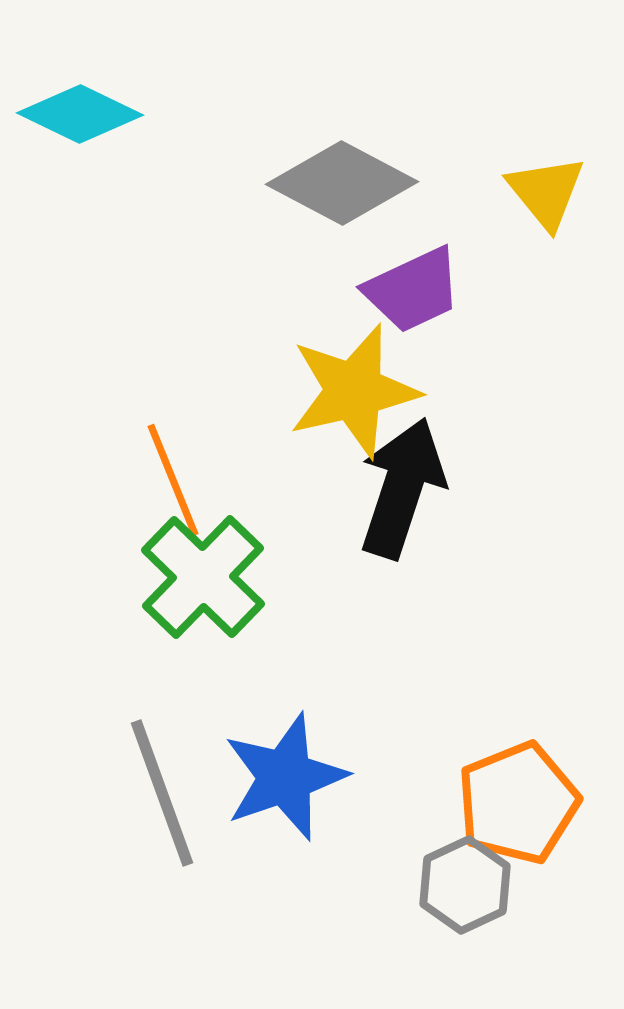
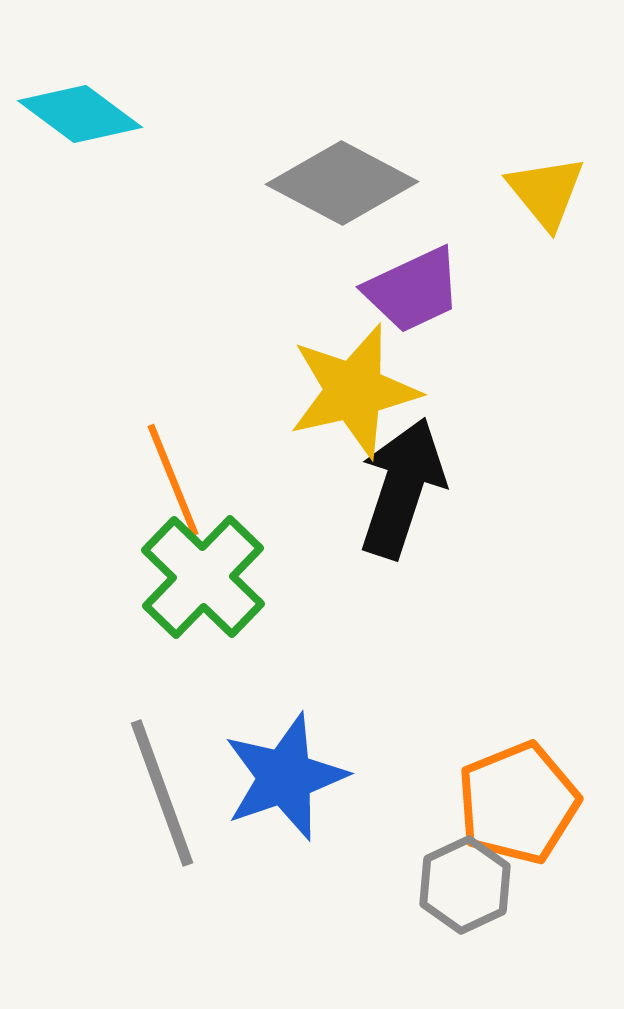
cyan diamond: rotated 11 degrees clockwise
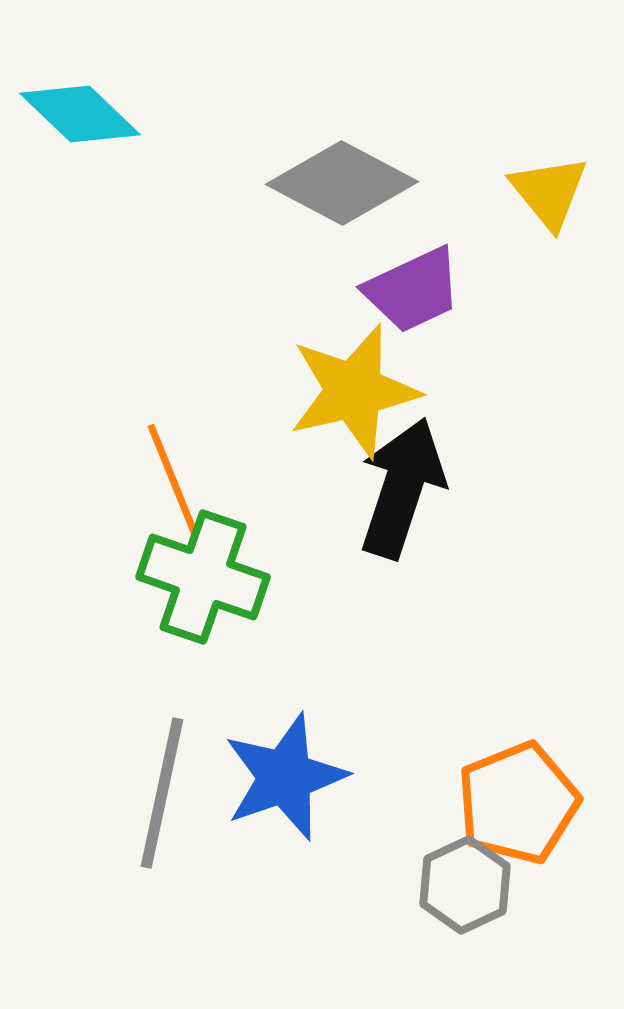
cyan diamond: rotated 7 degrees clockwise
yellow triangle: moved 3 px right
green cross: rotated 25 degrees counterclockwise
gray line: rotated 32 degrees clockwise
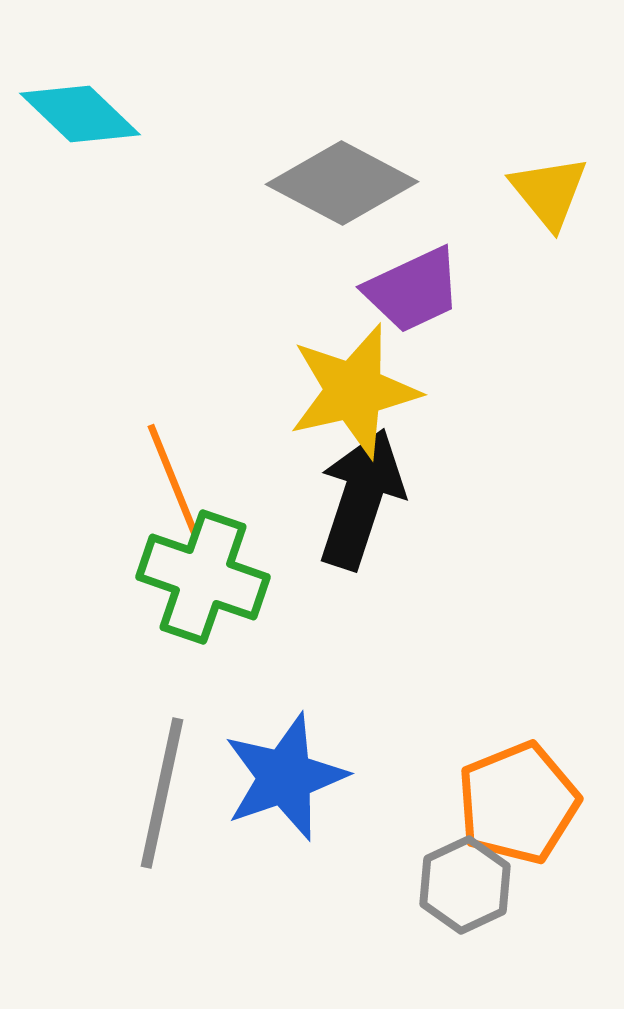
black arrow: moved 41 px left, 11 px down
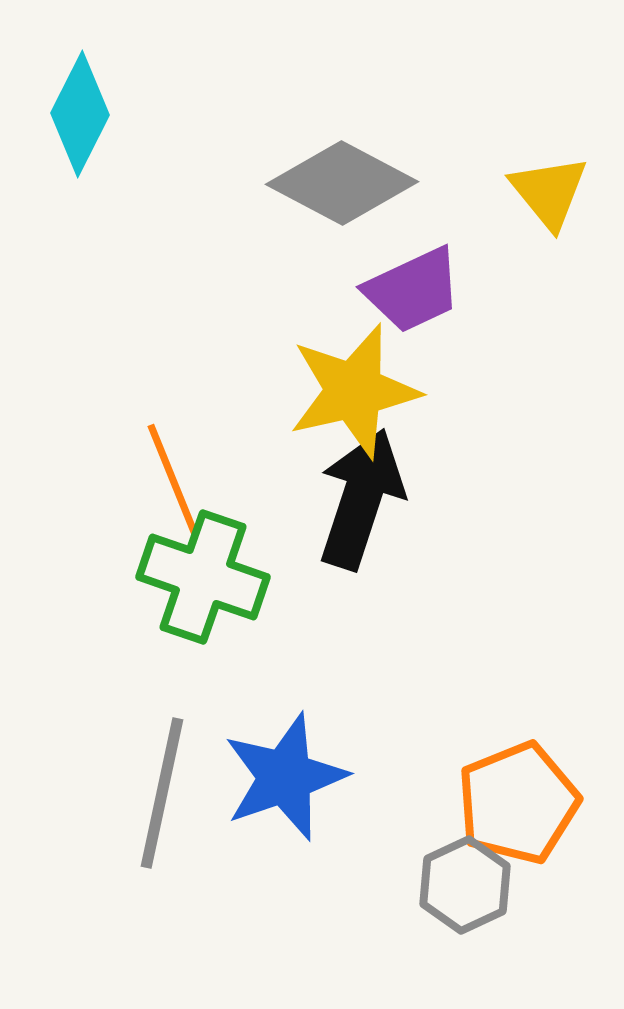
cyan diamond: rotated 73 degrees clockwise
